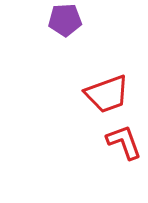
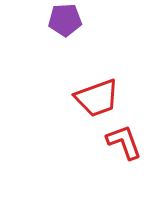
red trapezoid: moved 10 px left, 4 px down
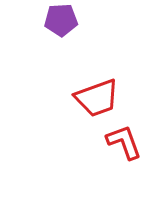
purple pentagon: moved 4 px left
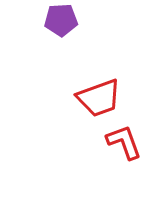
red trapezoid: moved 2 px right
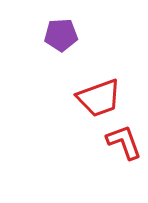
purple pentagon: moved 15 px down
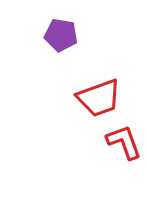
purple pentagon: rotated 12 degrees clockwise
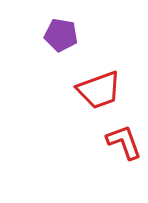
red trapezoid: moved 8 px up
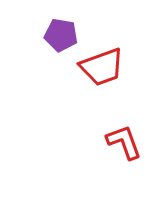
red trapezoid: moved 3 px right, 23 px up
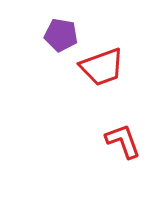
red L-shape: moved 1 px left, 1 px up
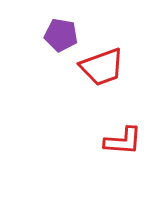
red L-shape: rotated 114 degrees clockwise
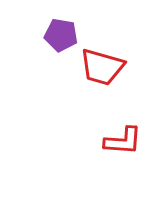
red trapezoid: rotated 36 degrees clockwise
